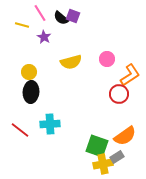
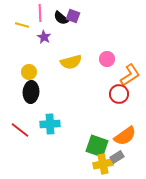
pink line: rotated 30 degrees clockwise
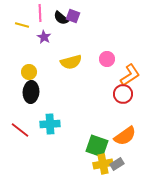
red circle: moved 4 px right
gray rectangle: moved 7 px down
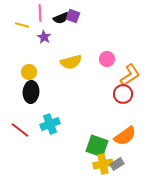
black semicircle: rotated 63 degrees counterclockwise
cyan cross: rotated 18 degrees counterclockwise
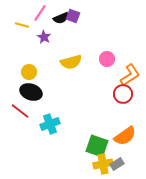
pink line: rotated 36 degrees clockwise
black ellipse: rotated 75 degrees counterclockwise
red line: moved 19 px up
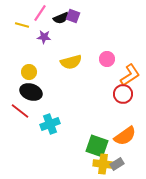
purple star: rotated 24 degrees counterclockwise
yellow cross: rotated 18 degrees clockwise
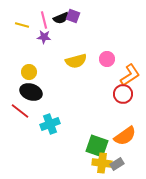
pink line: moved 4 px right, 7 px down; rotated 48 degrees counterclockwise
yellow semicircle: moved 5 px right, 1 px up
yellow cross: moved 1 px left, 1 px up
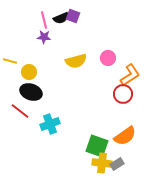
yellow line: moved 12 px left, 36 px down
pink circle: moved 1 px right, 1 px up
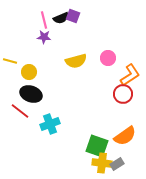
black ellipse: moved 2 px down
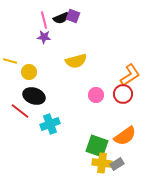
pink circle: moved 12 px left, 37 px down
black ellipse: moved 3 px right, 2 px down
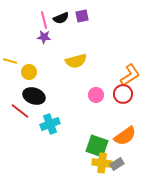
purple square: moved 9 px right; rotated 32 degrees counterclockwise
